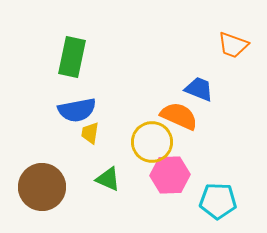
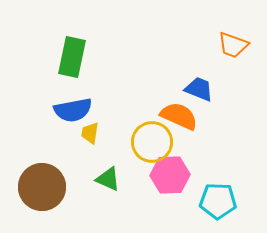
blue semicircle: moved 4 px left
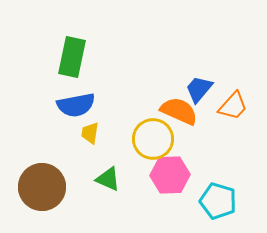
orange trapezoid: moved 61 px down; rotated 68 degrees counterclockwise
blue trapezoid: rotated 72 degrees counterclockwise
blue semicircle: moved 3 px right, 5 px up
orange semicircle: moved 5 px up
yellow circle: moved 1 px right, 3 px up
cyan pentagon: rotated 15 degrees clockwise
